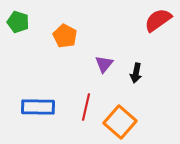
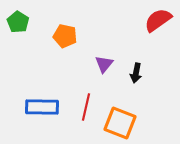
green pentagon: rotated 15 degrees clockwise
orange pentagon: rotated 15 degrees counterclockwise
blue rectangle: moved 4 px right
orange square: moved 1 px down; rotated 20 degrees counterclockwise
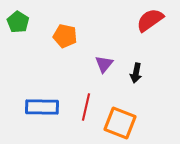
red semicircle: moved 8 px left
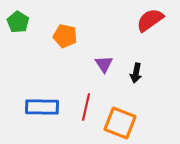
purple triangle: rotated 12 degrees counterclockwise
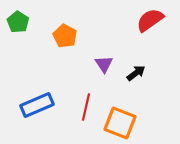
orange pentagon: rotated 15 degrees clockwise
black arrow: rotated 138 degrees counterclockwise
blue rectangle: moved 5 px left, 2 px up; rotated 24 degrees counterclockwise
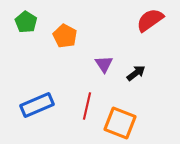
green pentagon: moved 8 px right
red line: moved 1 px right, 1 px up
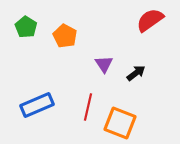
green pentagon: moved 5 px down
red line: moved 1 px right, 1 px down
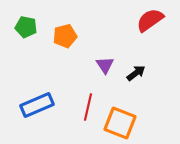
green pentagon: rotated 20 degrees counterclockwise
orange pentagon: rotated 30 degrees clockwise
purple triangle: moved 1 px right, 1 px down
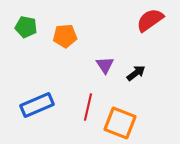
orange pentagon: rotated 10 degrees clockwise
